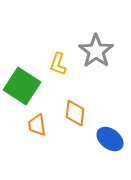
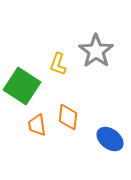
orange diamond: moved 7 px left, 4 px down
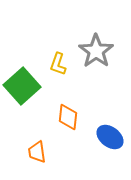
green square: rotated 15 degrees clockwise
orange trapezoid: moved 27 px down
blue ellipse: moved 2 px up
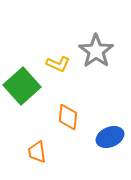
yellow L-shape: rotated 85 degrees counterclockwise
blue ellipse: rotated 60 degrees counterclockwise
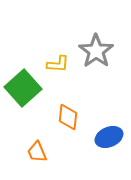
yellow L-shape: rotated 20 degrees counterclockwise
green square: moved 1 px right, 2 px down
blue ellipse: moved 1 px left
orange trapezoid: rotated 15 degrees counterclockwise
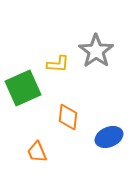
green square: rotated 18 degrees clockwise
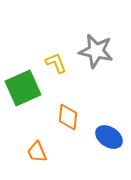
gray star: rotated 24 degrees counterclockwise
yellow L-shape: moved 2 px left, 1 px up; rotated 115 degrees counterclockwise
blue ellipse: rotated 56 degrees clockwise
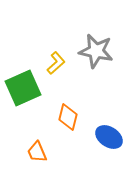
yellow L-shape: rotated 70 degrees clockwise
orange diamond: rotated 8 degrees clockwise
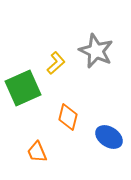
gray star: rotated 12 degrees clockwise
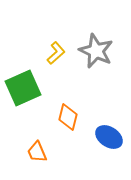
yellow L-shape: moved 10 px up
